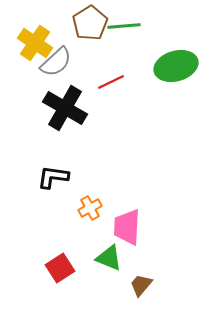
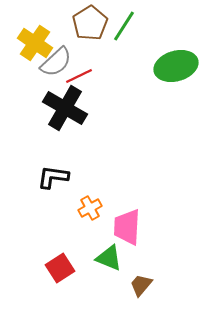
green line: rotated 52 degrees counterclockwise
red line: moved 32 px left, 6 px up
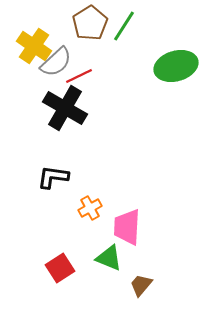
yellow cross: moved 1 px left, 3 px down
